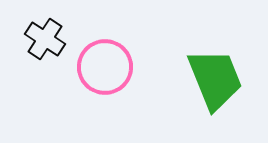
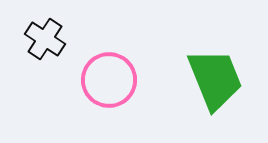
pink circle: moved 4 px right, 13 px down
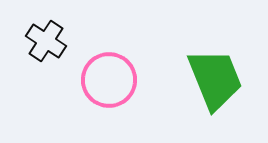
black cross: moved 1 px right, 2 px down
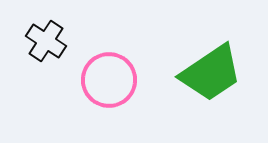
green trapezoid: moved 4 px left, 6 px up; rotated 78 degrees clockwise
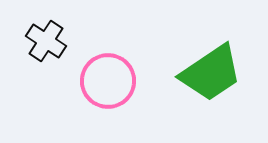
pink circle: moved 1 px left, 1 px down
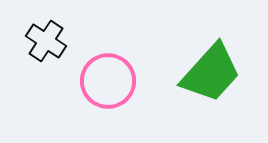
green trapezoid: rotated 14 degrees counterclockwise
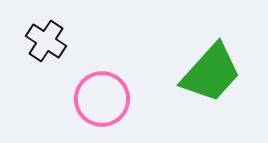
pink circle: moved 6 px left, 18 px down
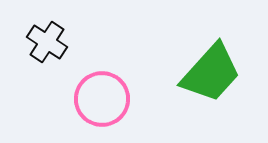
black cross: moved 1 px right, 1 px down
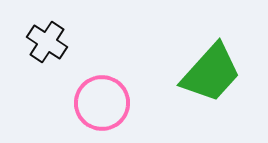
pink circle: moved 4 px down
